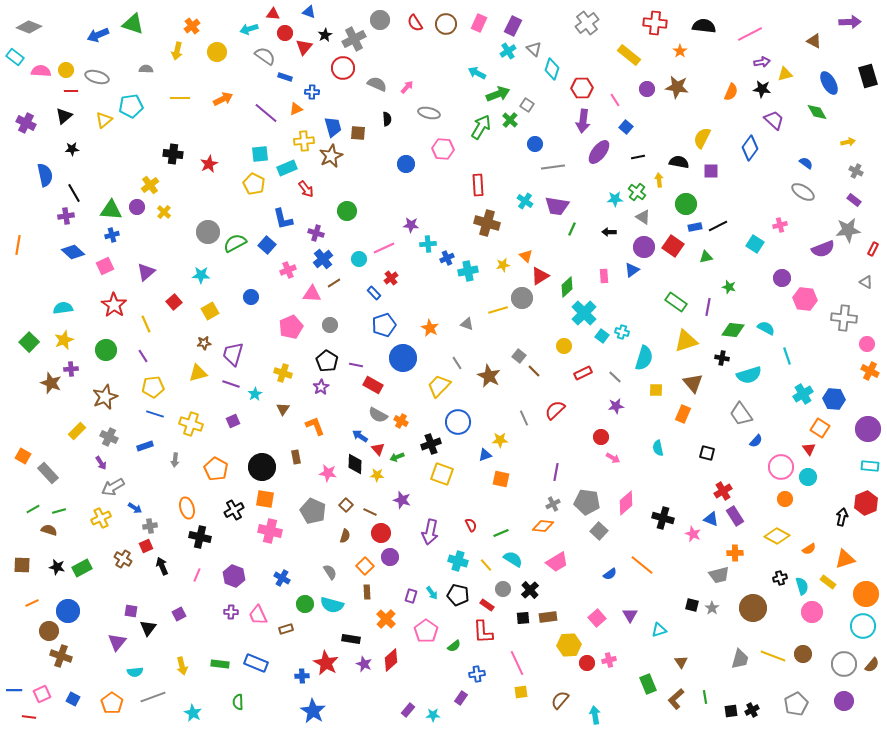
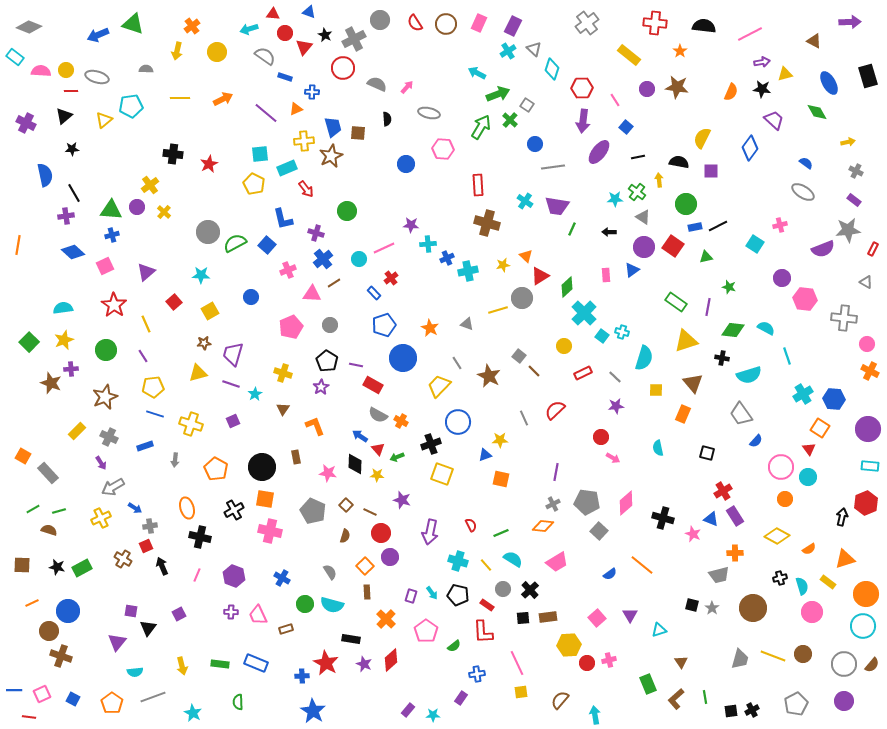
black star at (325, 35): rotated 16 degrees counterclockwise
pink rectangle at (604, 276): moved 2 px right, 1 px up
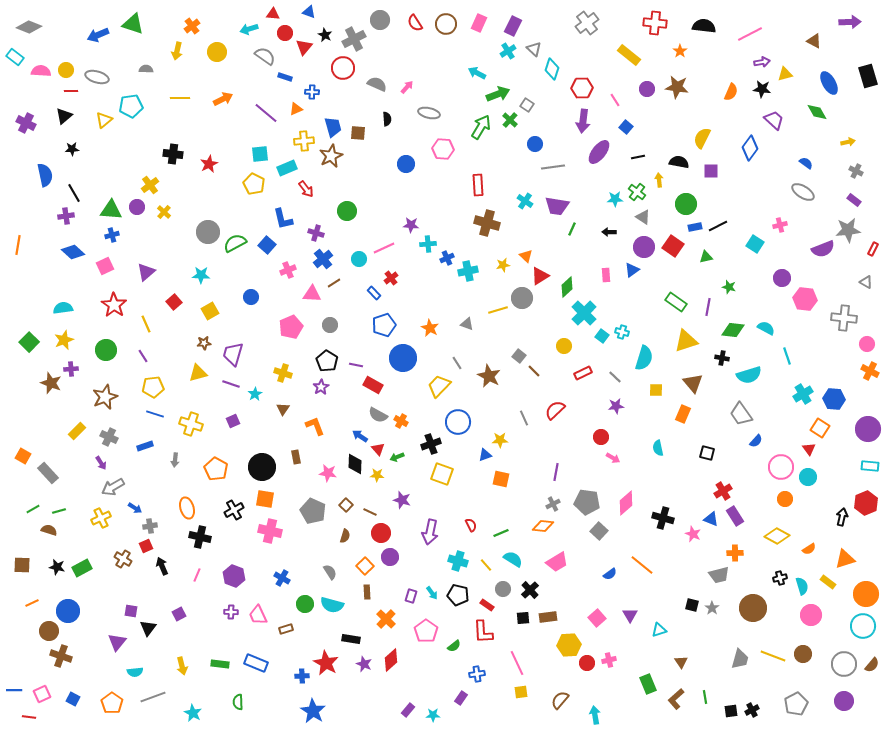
pink circle at (812, 612): moved 1 px left, 3 px down
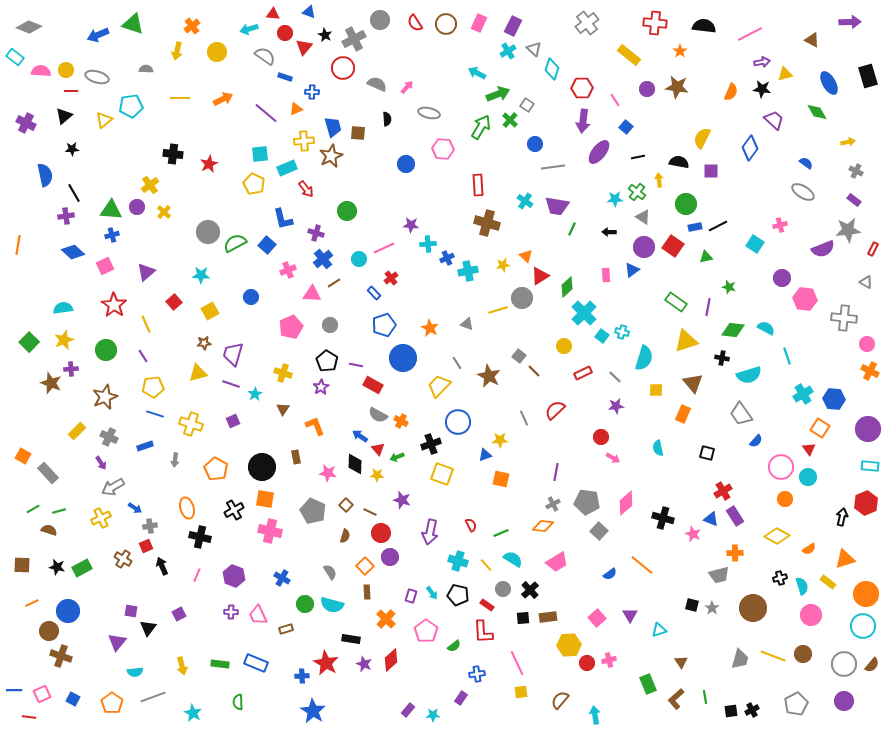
brown triangle at (814, 41): moved 2 px left, 1 px up
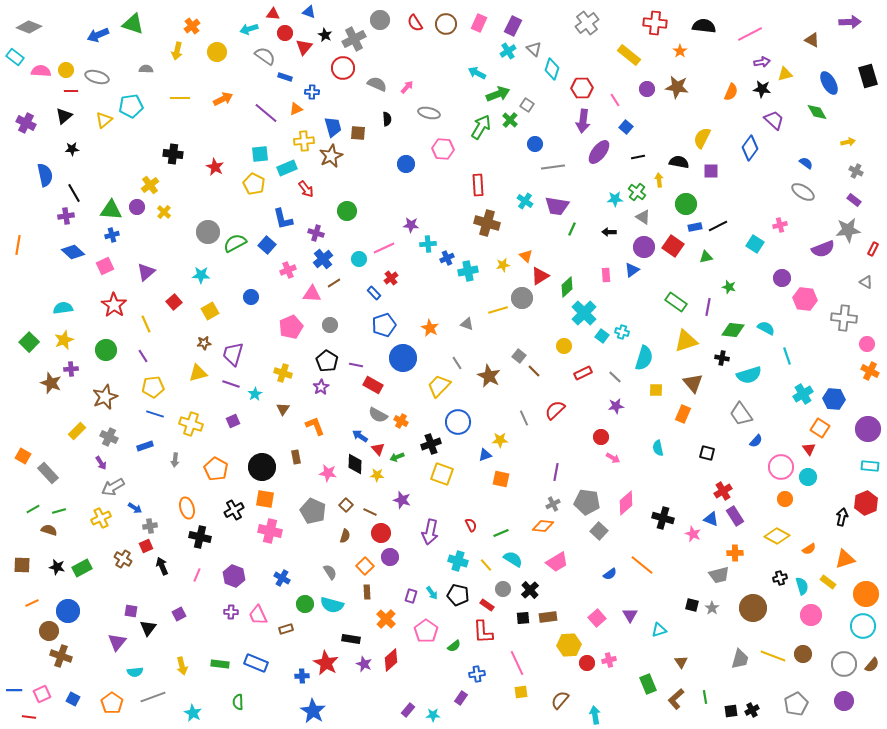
red star at (209, 164): moved 6 px right, 3 px down; rotated 18 degrees counterclockwise
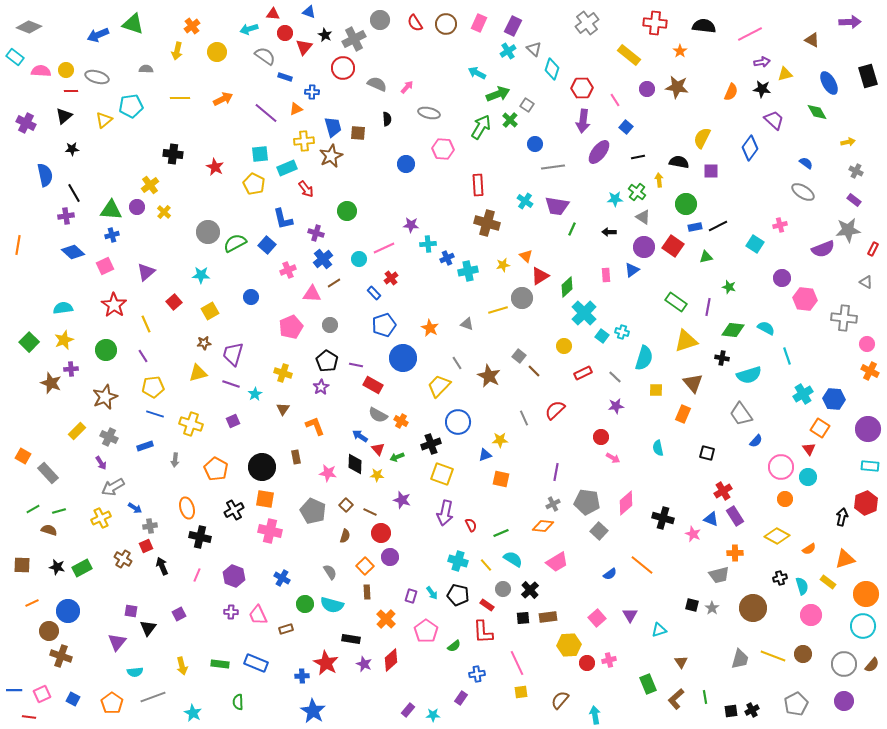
purple arrow at (430, 532): moved 15 px right, 19 px up
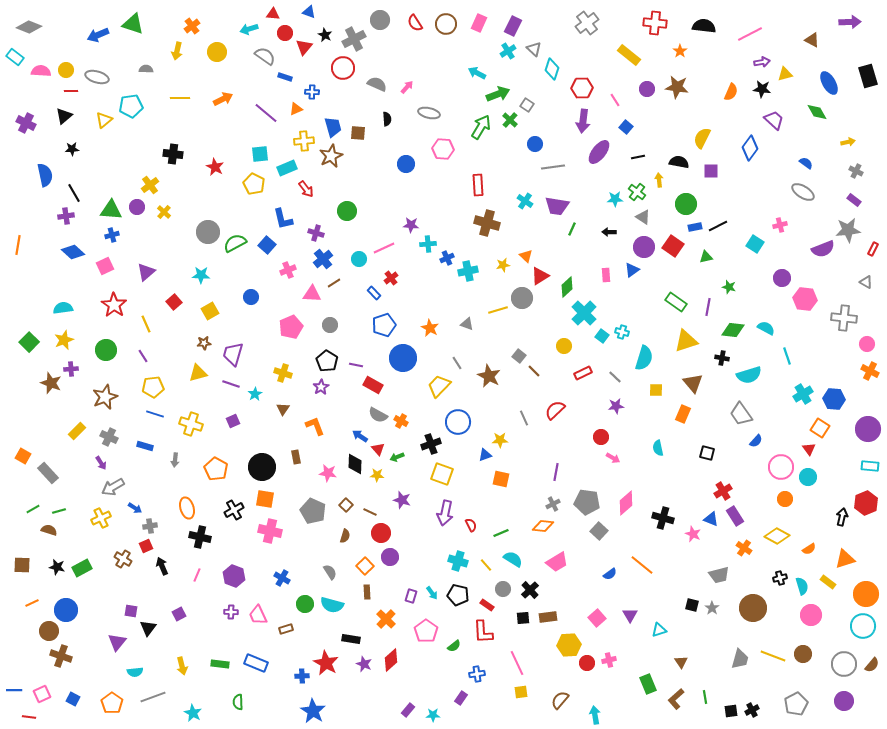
blue rectangle at (145, 446): rotated 35 degrees clockwise
orange cross at (735, 553): moved 9 px right, 5 px up; rotated 35 degrees clockwise
blue circle at (68, 611): moved 2 px left, 1 px up
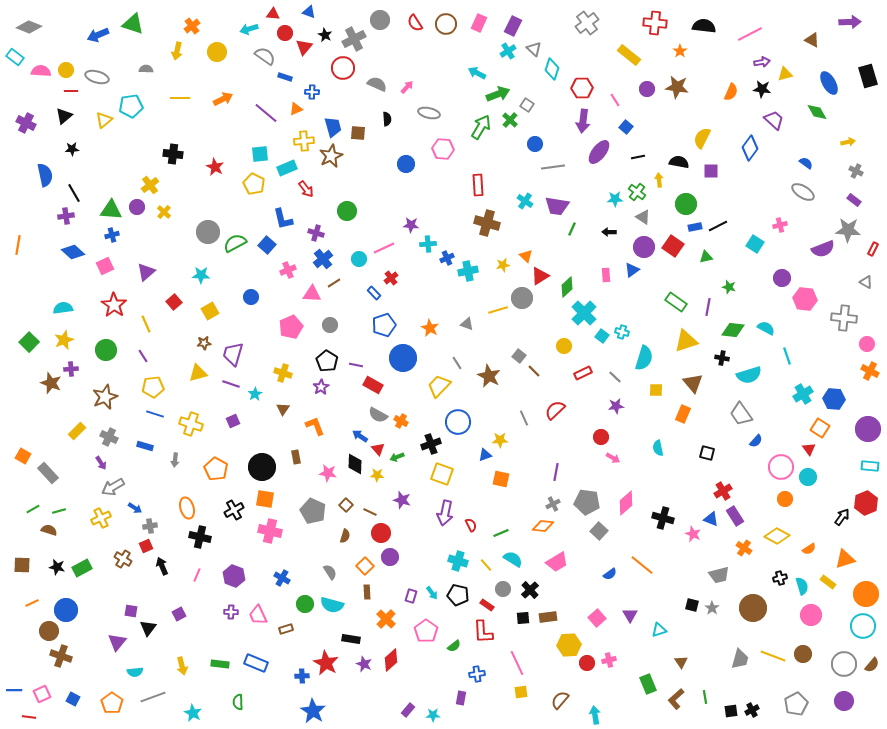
gray star at (848, 230): rotated 10 degrees clockwise
black arrow at (842, 517): rotated 24 degrees clockwise
purple rectangle at (461, 698): rotated 24 degrees counterclockwise
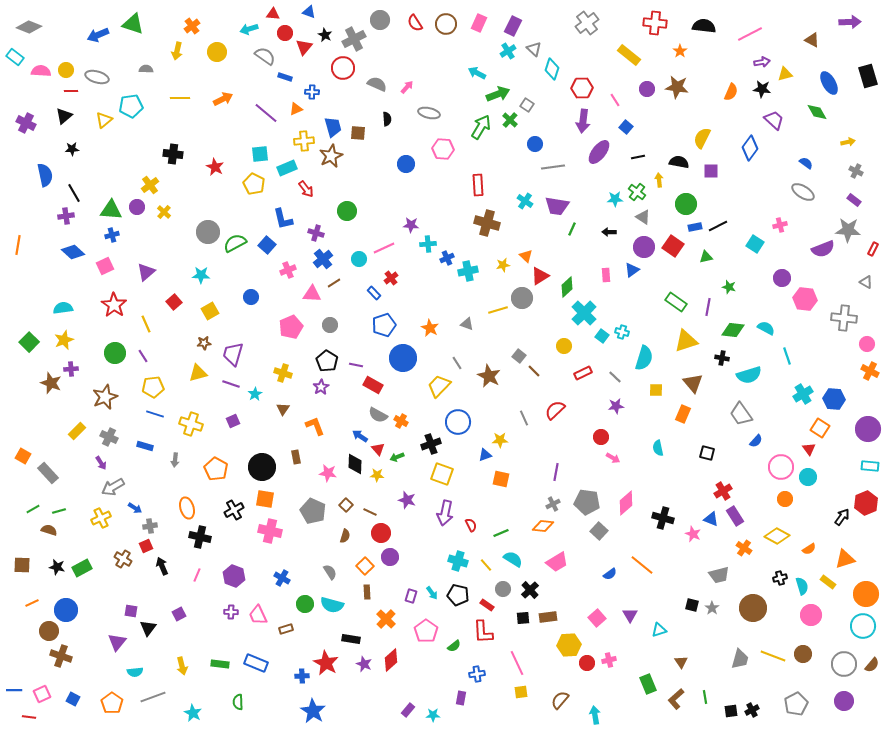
green circle at (106, 350): moved 9 px right, 3 px down
purple star at (402, 500): moved 5 px right
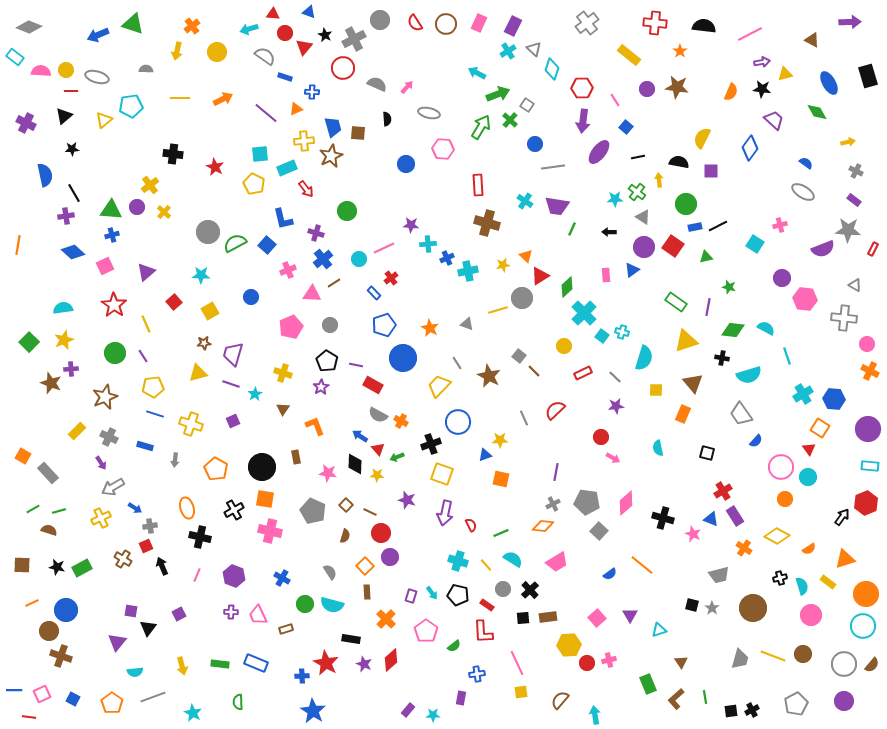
gray triangle at (866, 282): moved 11 px left, 3 px down
